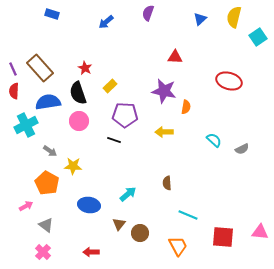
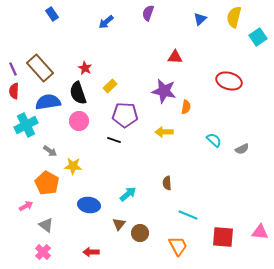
blue rectangle: rotated 40 degrees clockwise
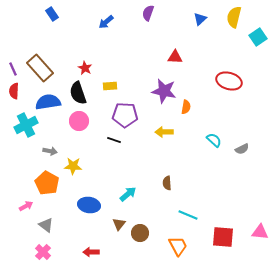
yellow rectangle: rotated 40 degrees clockwise
gray arrow: rotated 24 degrees counterclockwise
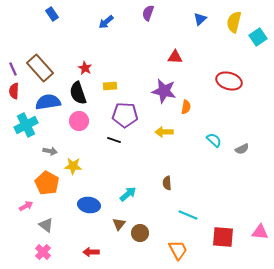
yellow semicircle: moved 5 px down
orange trapezoid: moved 4 px down
